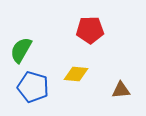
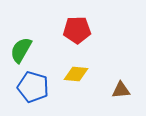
red pentagon: moved 13 px left
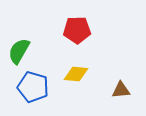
green semicircle: moved 2 px left, 1 px down
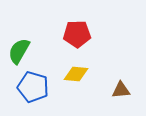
red pentagon: moved 4 px down
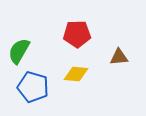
brown triangle: moved 2 px left, 33 px up
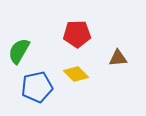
brown triangle: moved 1 px left, 1 px down
yellow diamond: rotated 40 degrees clockwise
blue pentagon: moved 4 px right; rotated 28 degrees counterclockwise
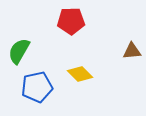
red pentagon: moved 6 px left, 13 px up
brown triangle: moved 14 px right, 7 px up
yellow diamond: moved 4 px right
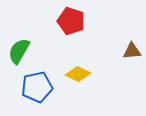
red pentagon: rotated 20 degrees clockwise
yellow diamond: moved 2 px left; rotated 20 degrees counterclockwise
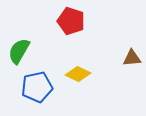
brown triangle: moved 7 px down
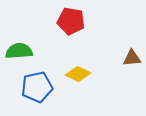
red pentagon: rotated 8 degrees counterclockwise
green semicircle: rotated 56 degrees clockwise
